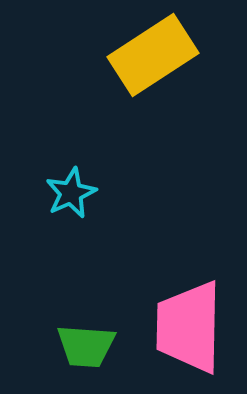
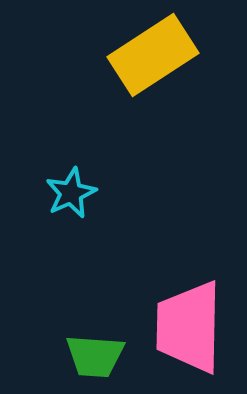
green trapezoid: moved 9 px right, 10 px down
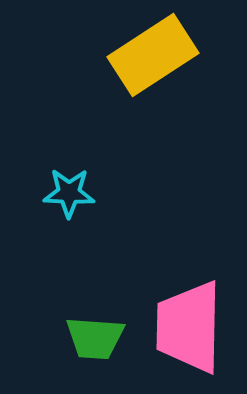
cyan star: moved 2 px left; rotated 27 degrees clockwise
green trapezoid: moved 18 px up
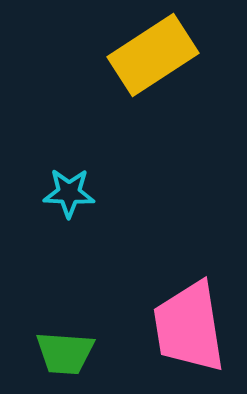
pink trapezoid: rotated 10 degrees counterclockwise
green trapezoid: moved 30 px left, 15 px down
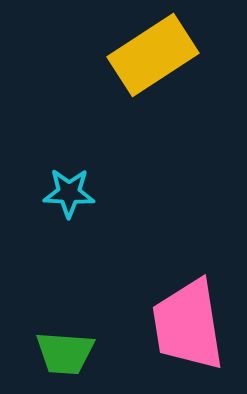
pink trapezoid: moved 1 px left, 2 px up
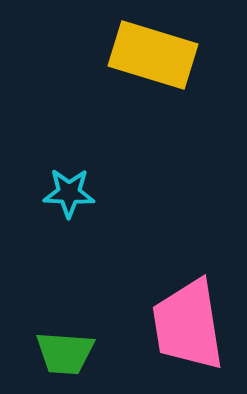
yellow rectangle: rotated 50 degrees clockwise
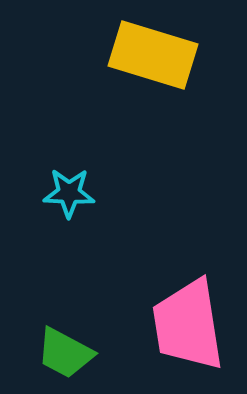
green trapezoid: rotated 24 degrees clockwise
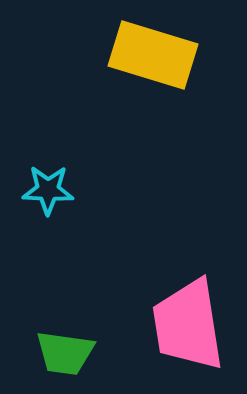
cyan star: moved 21 px left, 3 px up
green trapezoid: rotated 20 degrees counterclockwise
